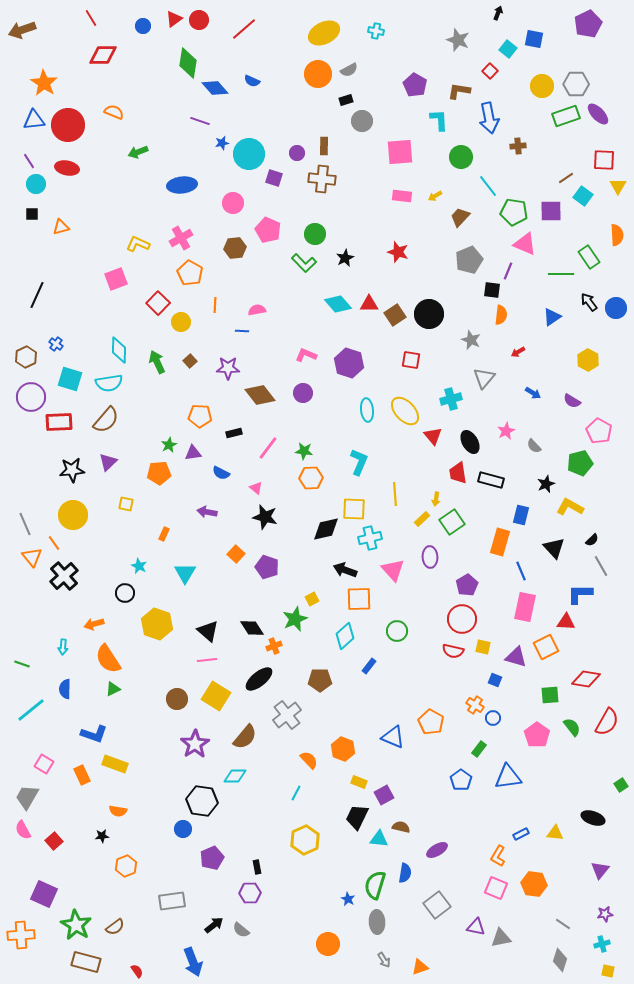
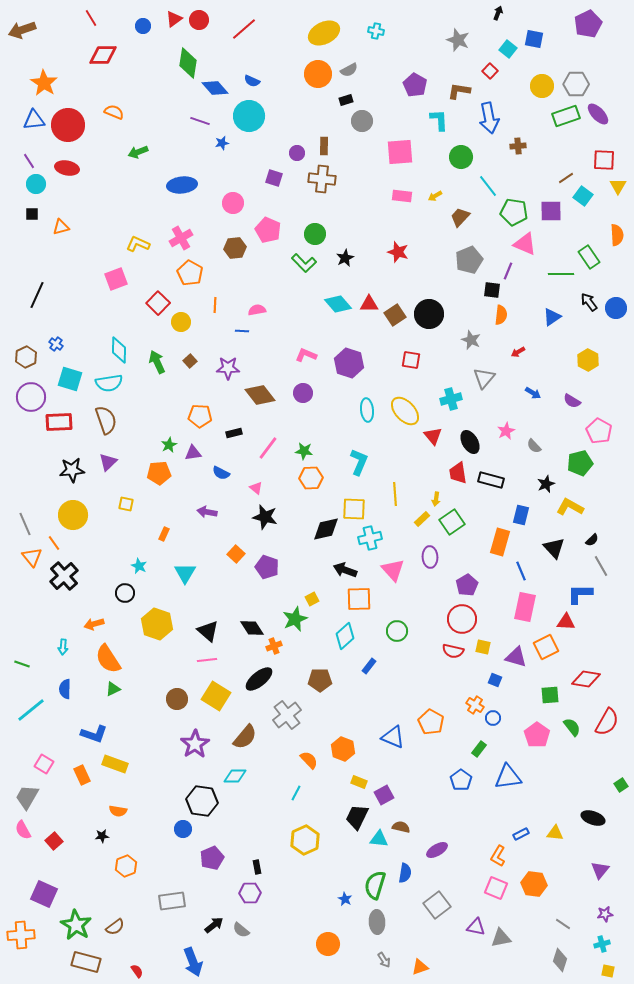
cyan circle at (249, 154): moved 38 px up
brown semicircle at (106, 420): rotated 60 degrees counterclockwise
blue star at (348, 899): moved 3 px left
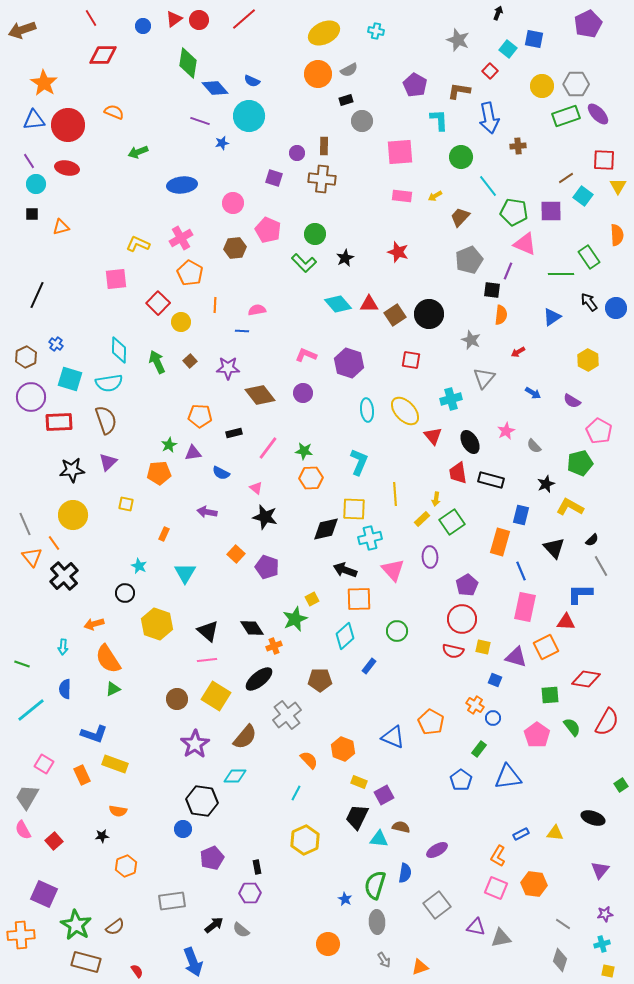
red line at (244, 29): moved 10 px up
pink square at (116, 279): rotated 15 degrees clockwise
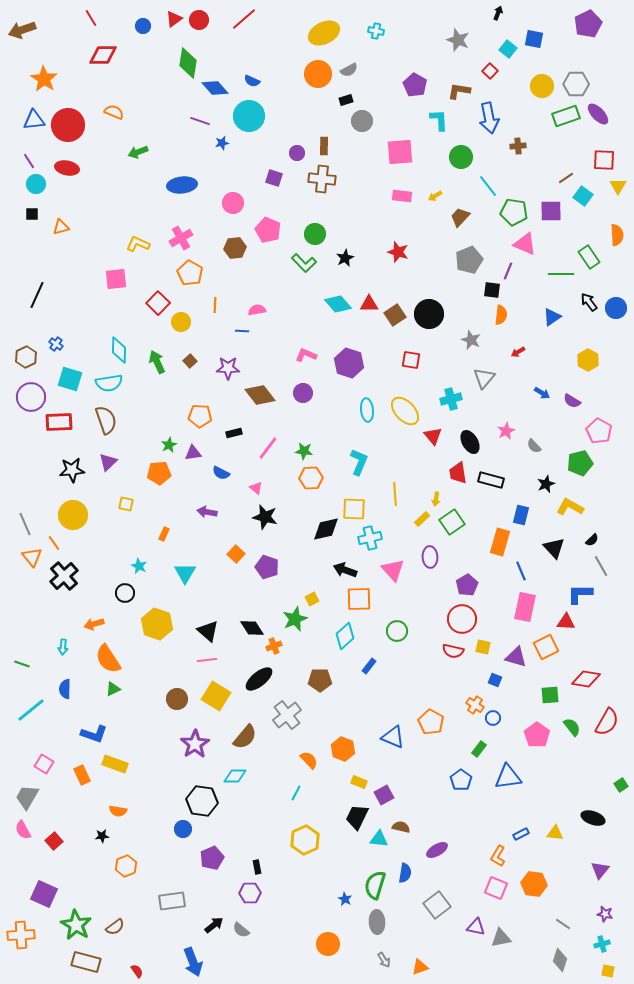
orange star at (44, 83): moved 4 px up
blue arrow at (533, 393): moved 9 px right
purple star at (605, 914): rotated 21 degrees clockwise
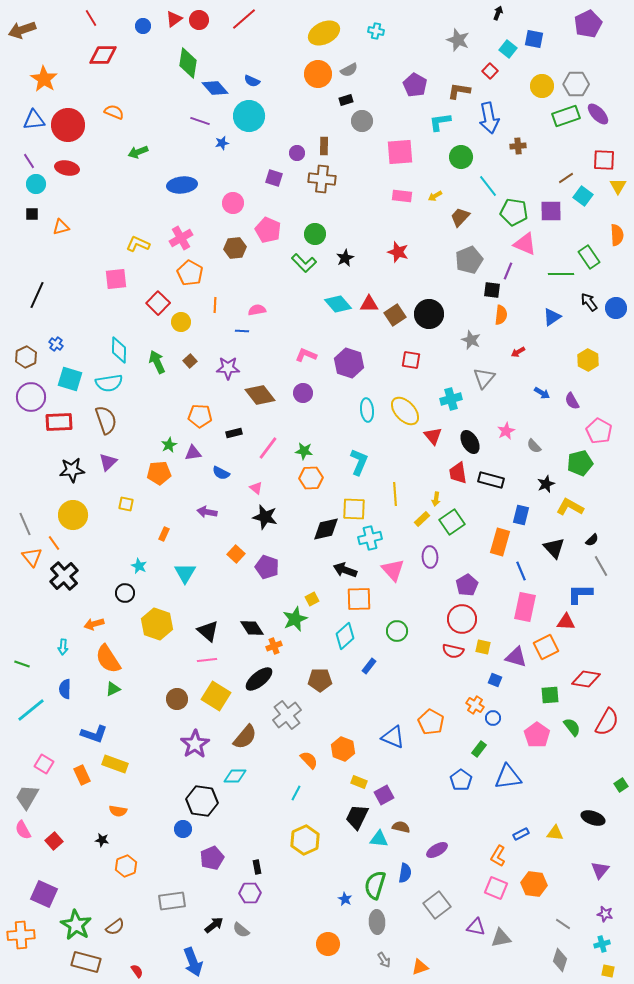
cyan L-shape at (439, 120): moved 1 px right, 2 px down; rotated 95 degrees counterclockwise
purple semicircle at (572, 401): rotated 30 degrees clockwise
black star at (102, 836): moved 4 px down; rotated 16 degrees clockwise
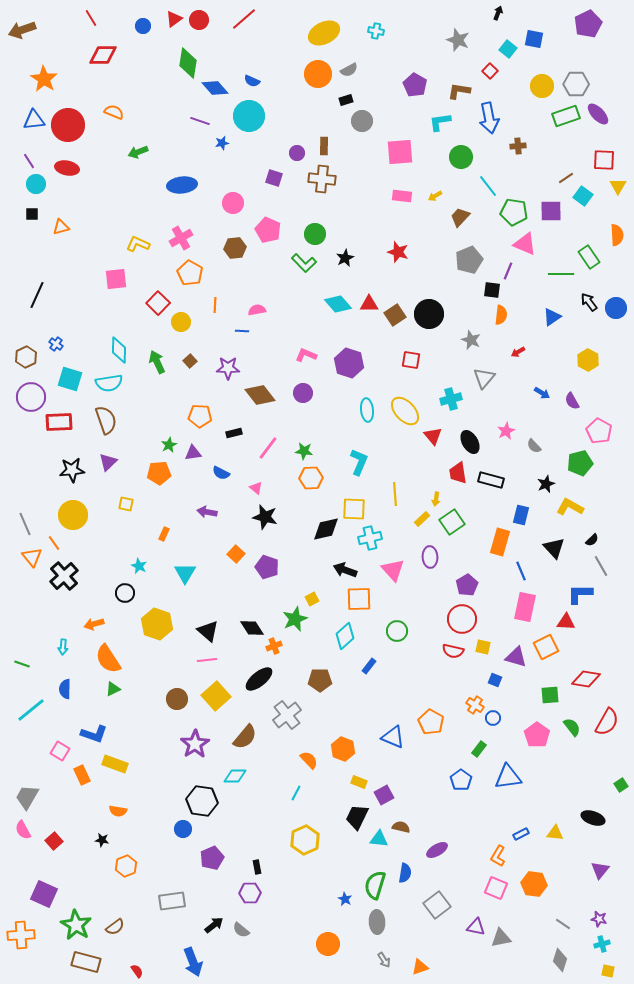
yellow square at (216, 696): rotated 16 degrees clockwise
pink square at (44, 764): moved 16 px right, 13 px up
purple star at (605, 914): moved 6 px left, 5 px down
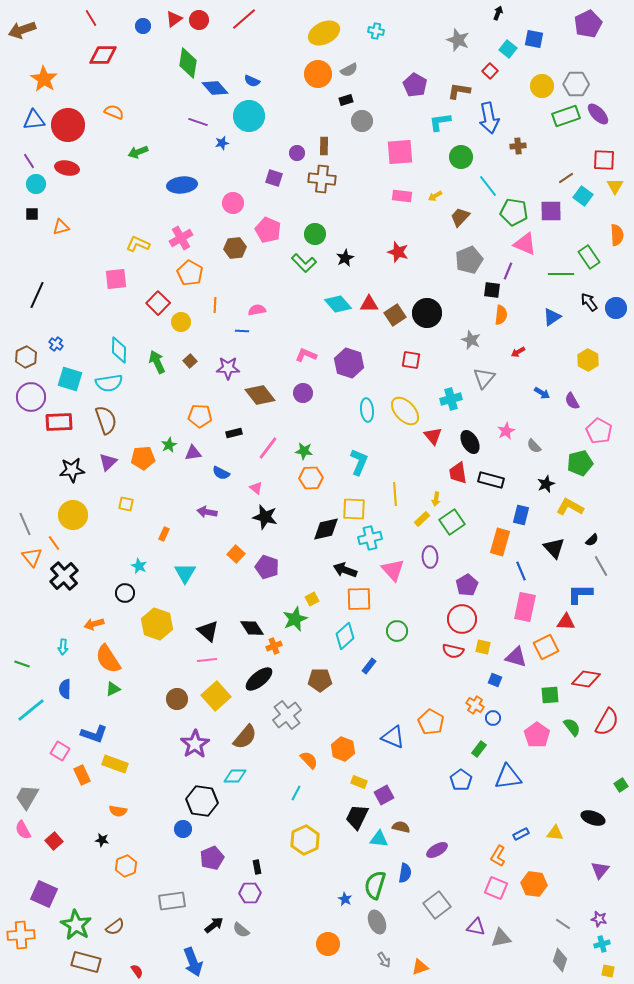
purple line at (200, 121): moved 2 px left, 1 px down
yellow triangle at (618, 186): moved 3 px left
black circle at (429, 314): moved 2 px left, 1 px up
orange pentagon at (159, 473): moved 16 px left, 15 px up
gray ellipse at (377, 922): rotated 20 degrees counterclockwise
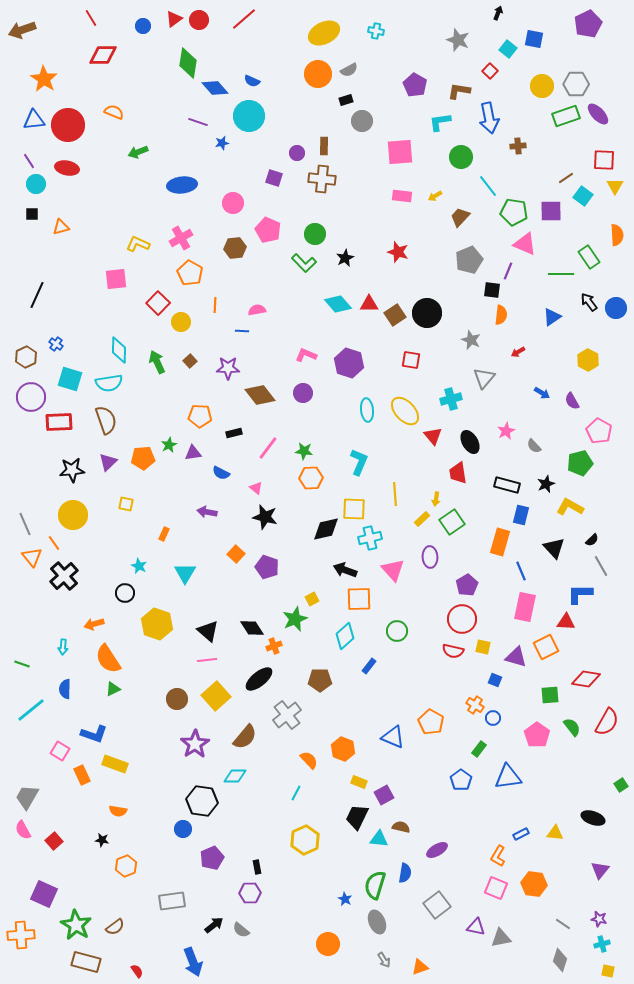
black rectangle at (491, 480): moved 16 px right, 5 px down
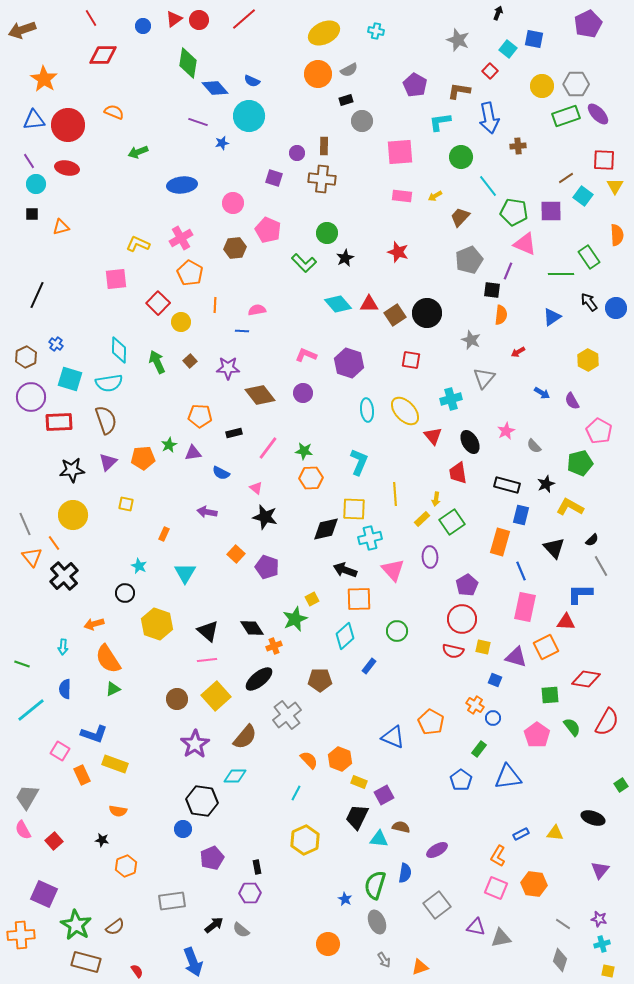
green circle at (315, 234): moved 12 px right, 1 px up
orange hexagon at (343, 749): moved 3 px left, 10 px down
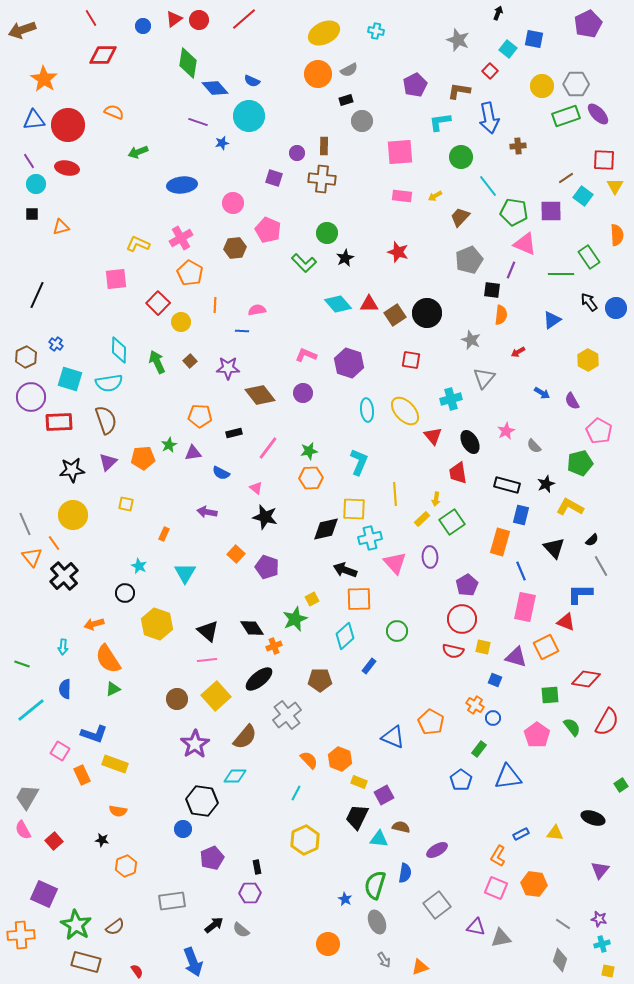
purple pentagon at (415, 85): rotated 15 degrees clockwise
purple line at (508, 271): moved 3 px right, 1 px up
blue triangle at (552, 317): moved 3 px down
green star at (304, 451): moved 5 px right; rotated 18 degrees counterclockwise
pink triangle at (393, 570): moved 2 px right, 7 px up
red triangle at (566, 622): rotated 18 degrees clockwise
